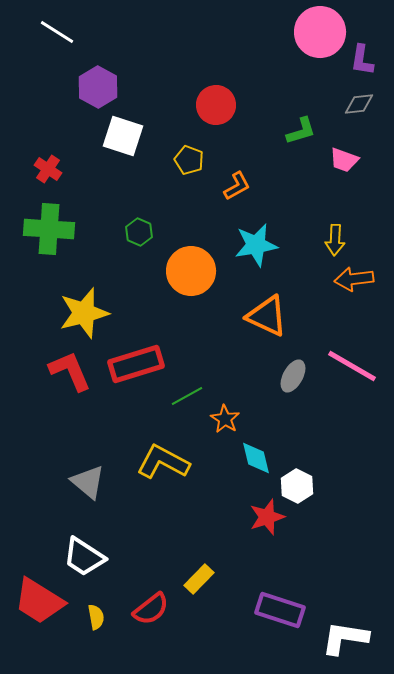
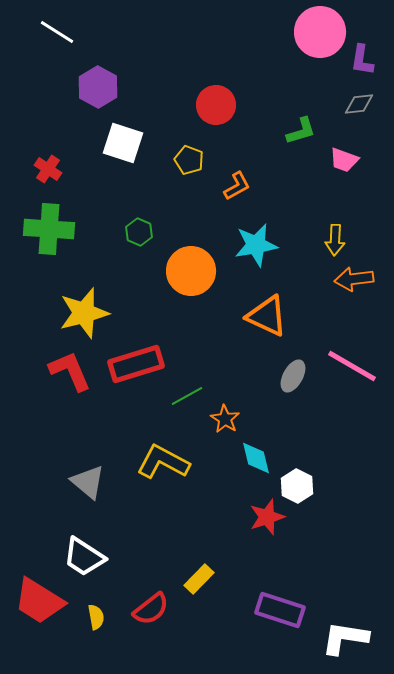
white square: moved 7 px down
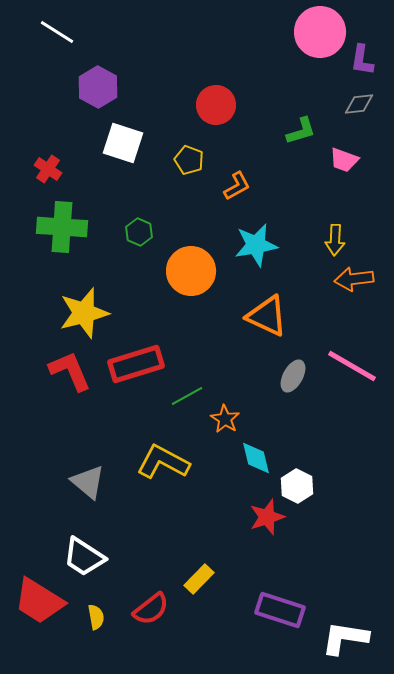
green cross: moved 13 px right, 2 px up
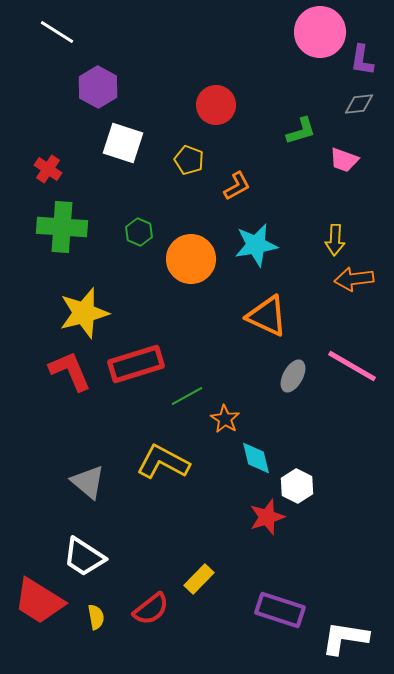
orange circle: moved 12 px up
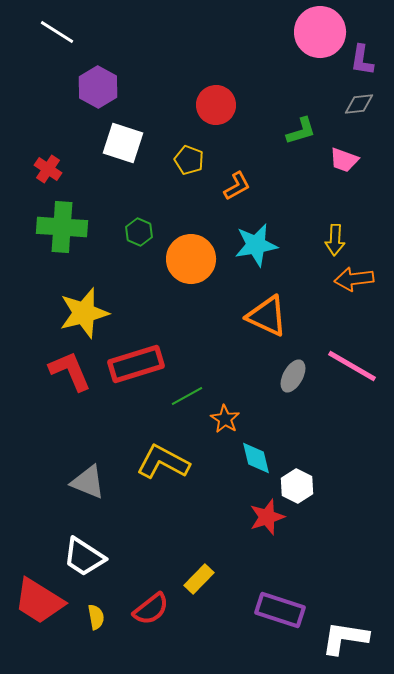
gray triangle: rotated 18 degrees counterclockwise
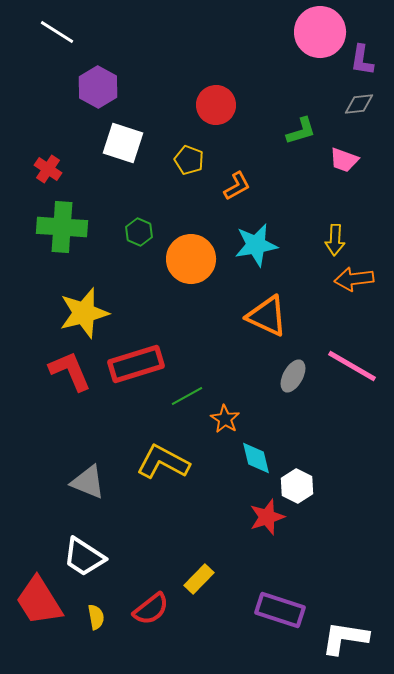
red trapezoid: rotated 26 degrees clockwise
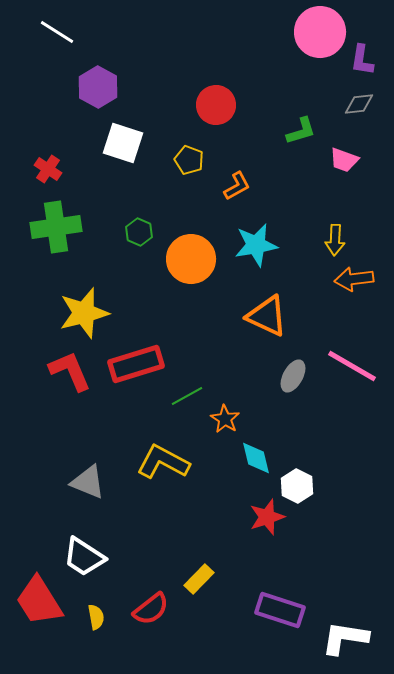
green cross: moved 6 px left; rotated 12 degrees counterclockwise
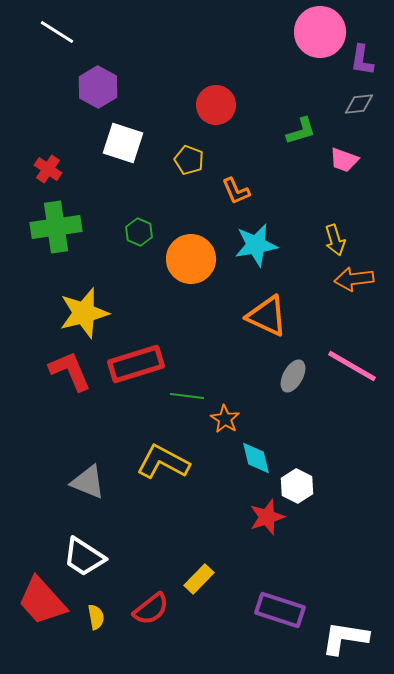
orange L-shape: moved 1 px left, 5 px down; rotated 96 degrees clockwise
yellow arrow: rotated 20 degrees counterclockwise
green line: rotated 36 degrees clockwise
red trapezoid: moved 3 px right; rotated 10 degrees counterclockwise
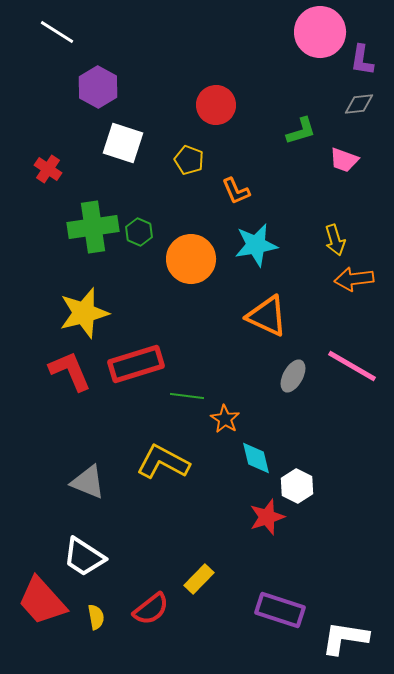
green cross: moved 37 px right
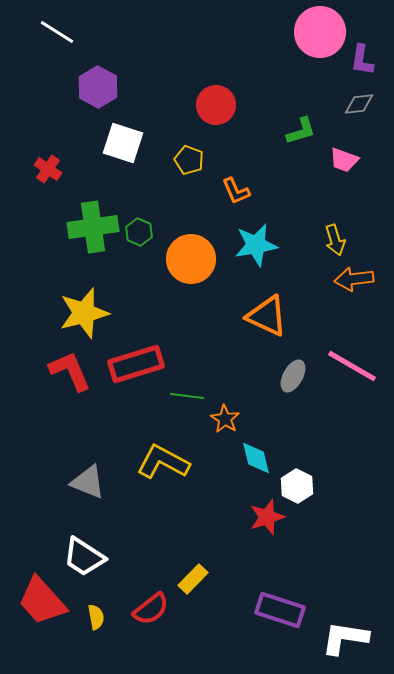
yellow rectangle: moved 6 px left
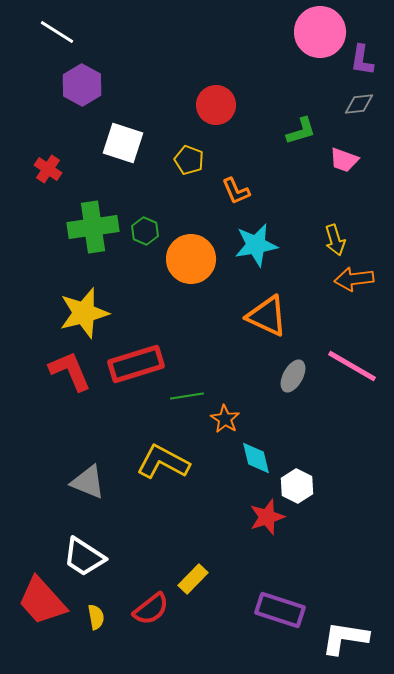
purple hexagon: moved 16 px left, 2 px up
green hexagon: moved 6 px right, 1 px up
green line: rotated 16 degrees counterclockwise
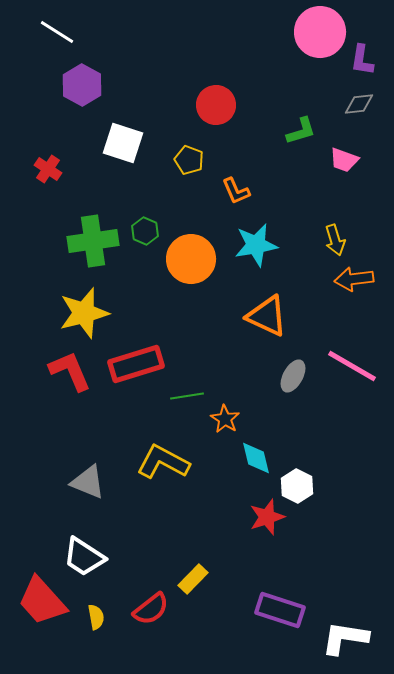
green cross: moved 14 px down
